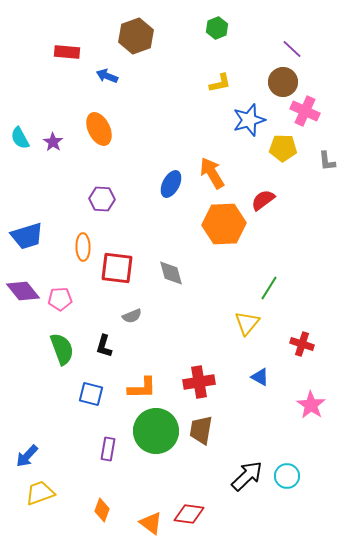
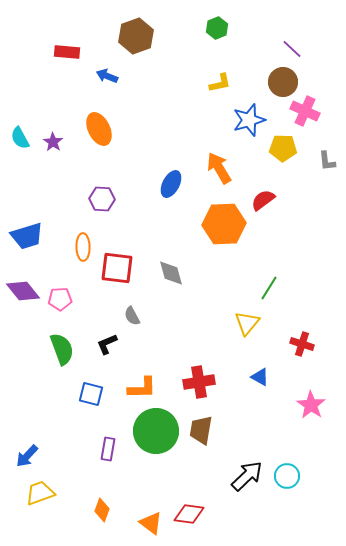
orange arrow at (212, 173): moved 7 px right, 5 px up
gray semicircle at (132, 316): rotated 84 degrees clockwise
black L-shape at (104, 346): moved 3 px right, 2 px up; rotated 50 degrees clockwise
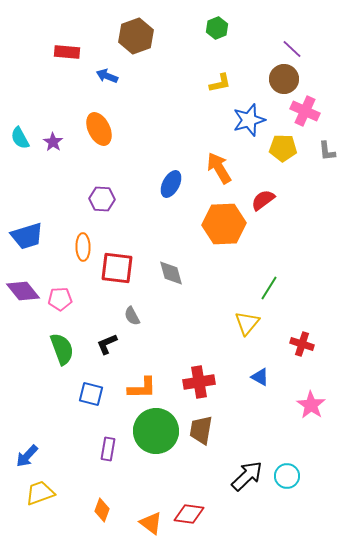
brown circle at (283, 82): moved 1 px right, 3 px up
gray L-shape at (327, 161): moved 10 px up
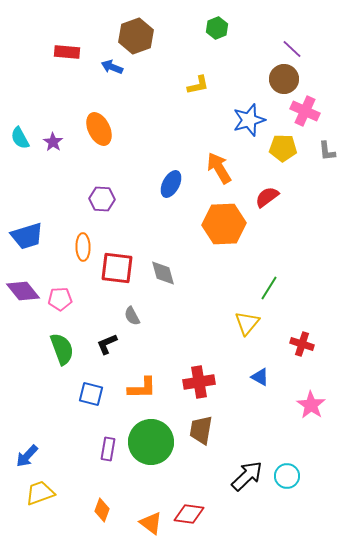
blue arrow at (107, 76): moved 5 px right, 9 px up
yellow L-shape at (220, 83): moved 22 px left, 2 px down
red semicircle at (263, 200): moved 4 px right, 3 px up
gray diamond at (171, 273): moved 8 px left
green circle at (156, 431): moved 5 px left, 11 px down
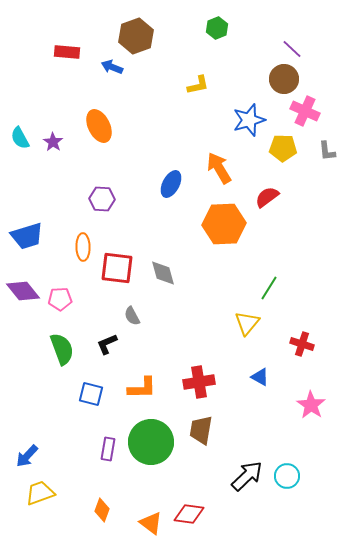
orange ellipse at (99, 129): moved 3 px up
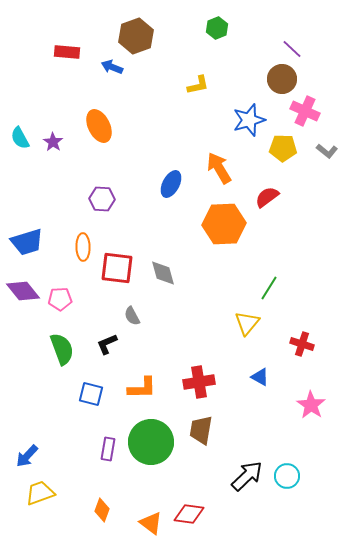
brown circle at (284, 79): moved 2 px left
gray L-shape at (327, 151): rotated 45 degrees counterclockwise
blue trapezoid at (27, 236): moved 6 px down
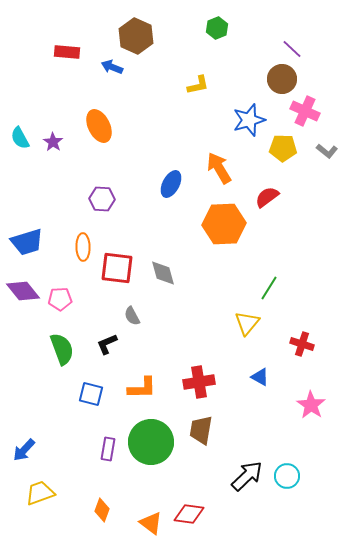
brown hexagon at (136, 36): rotated 16 degrees counterclockwise
blue arrow at (27, 456): moved 3 px left, 6 px up
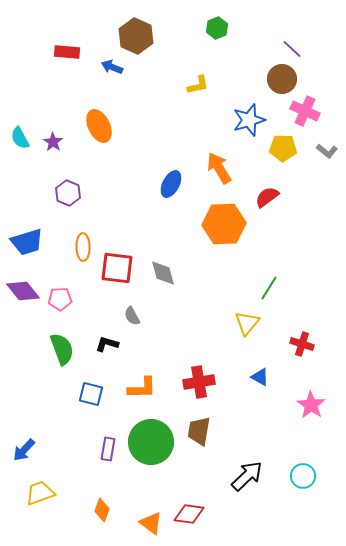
purple hexagon at (102, 199): moved 34 px left, 6 px up; rotated 20 degrees clockwise
black L-shape at (107, 344): rotated 40 degrees clockwise
brown trapezoid at (201, 430): moved 2 px left, 1 px down
cyan circle at (287, 476): moved 16 px right
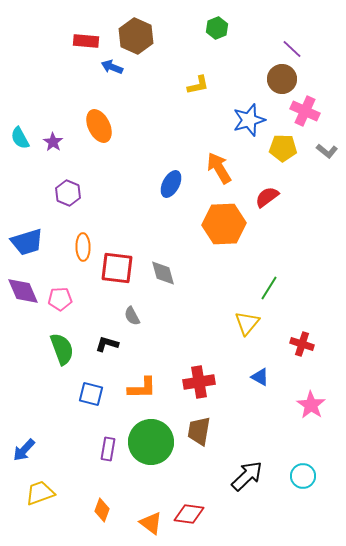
red rectangle at (67, 52): moved 19 px right, 11 px up
purple diamond at (23, 291): rotated 16 degrees clockwise
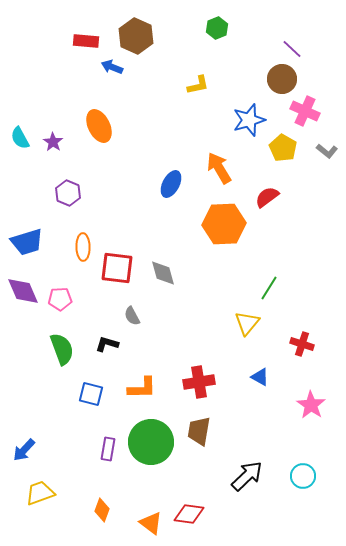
yellow pentagon at (283, 148): rotated 28 degrees clockwise
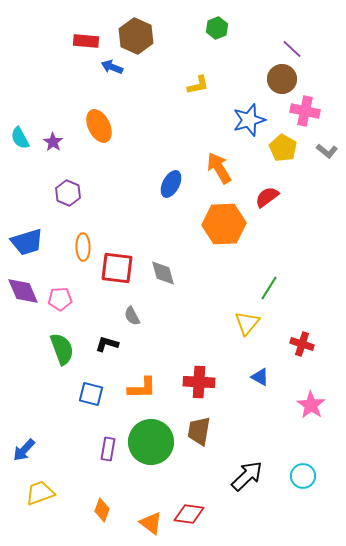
pink cross at (305, 111): rotated 12 degrees counterclockwise
red cross at (199, 382): rotated 12 degrees clockwise
